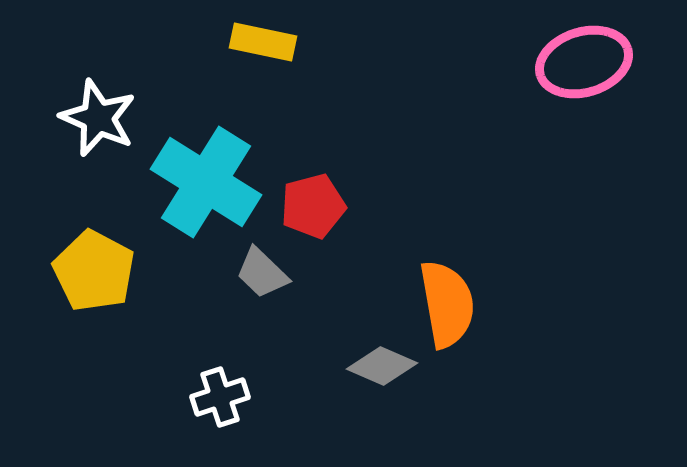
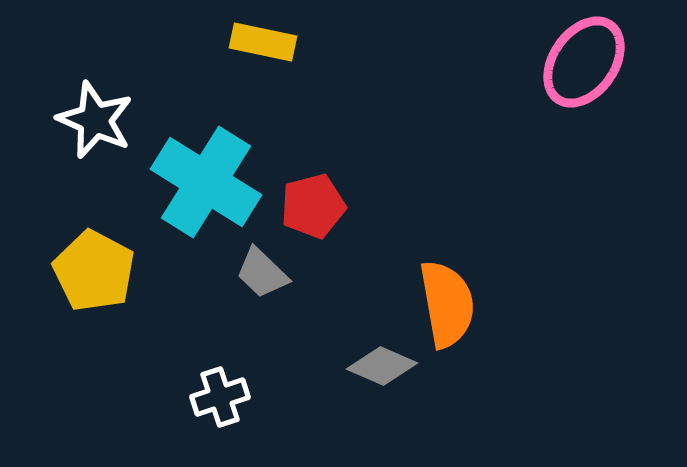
pink ellipse: rotated 38 degrees counterclockwise
white star: moved 3 px left, 2 px down
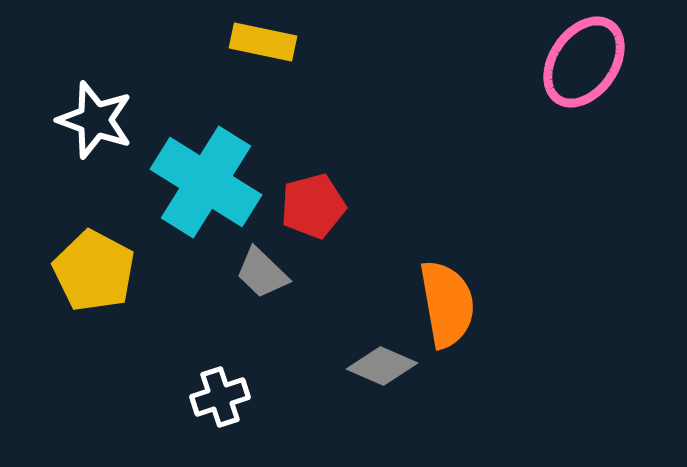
white star: rotated 4 degrees counterclockwise
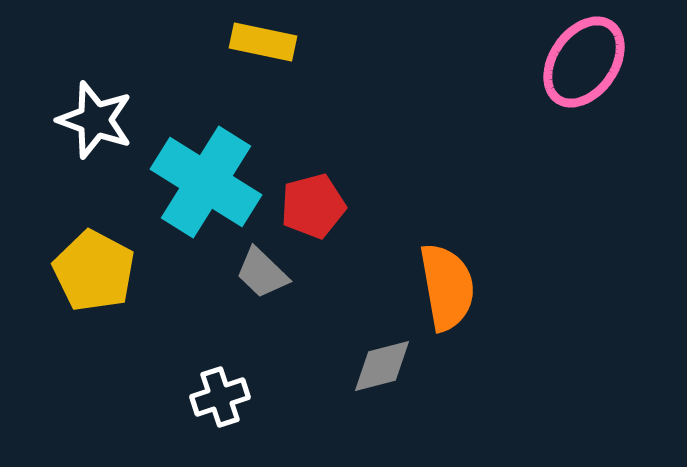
orange semicircle: moved 17 px up
gray diamond: rotated 38 degrees counterclockwise
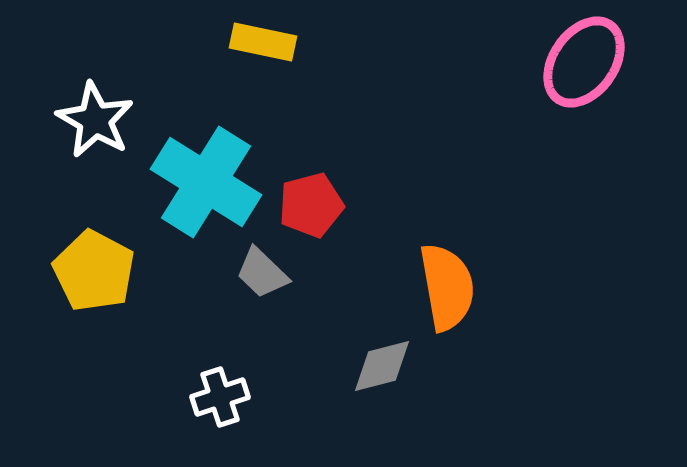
white star: rotated 10 degrees clockwise
red pentagon: moved 2 px left, 1 px up
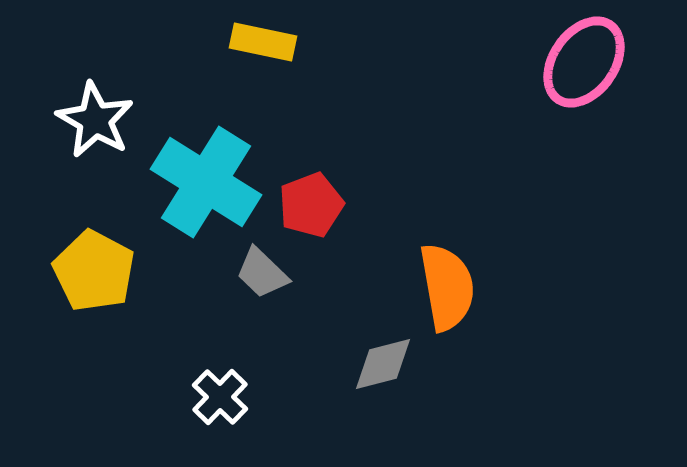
red pentagon: rotated 6 degrees counterclockwise
gray diamond: moved 1 px right, 2 px up
white cross: rotated 28 degrees counterclockwise
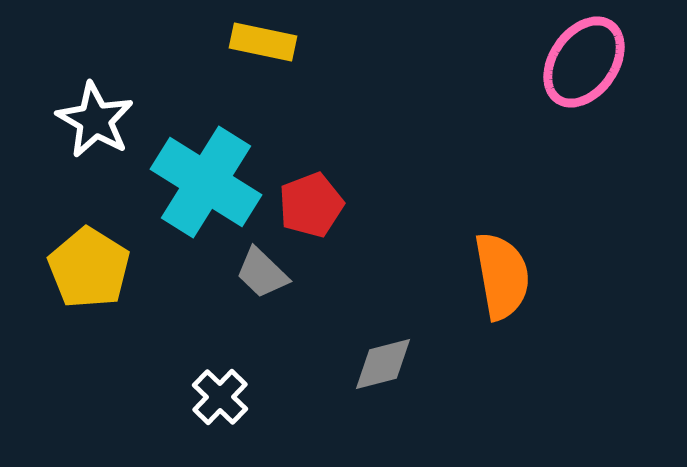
yellow pentagon: moved 5 px left, 3 px up; rotated 4 degrees clockwise
orange semicircle: moved 55 px right, 11 px up
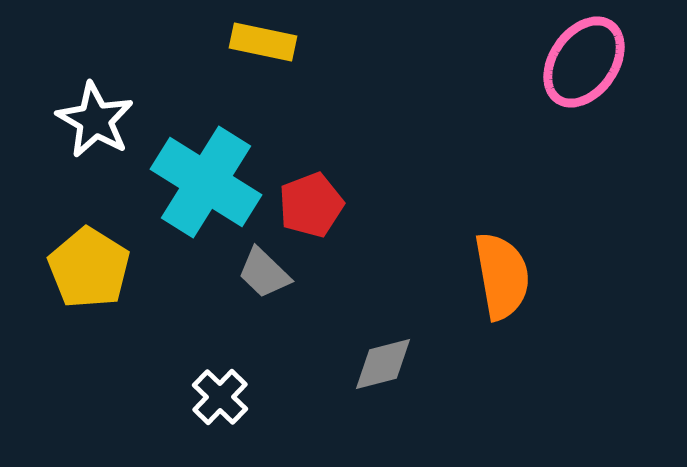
gray trapezoid: moved 2 px right
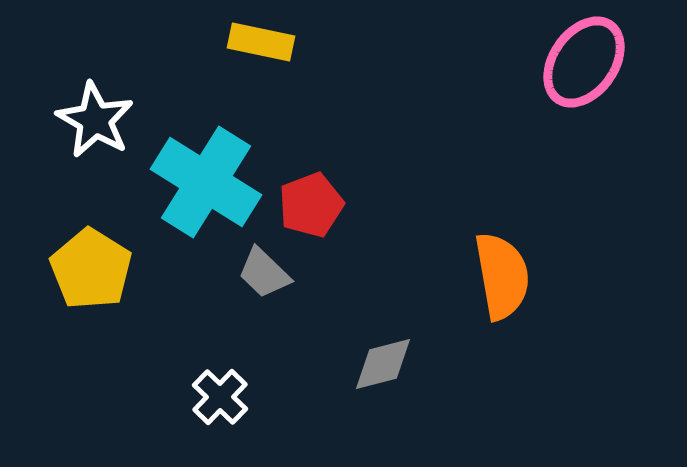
yellow rectangle: moved 2 px left
yellow pentagon: moved 2 px right, 1 px down
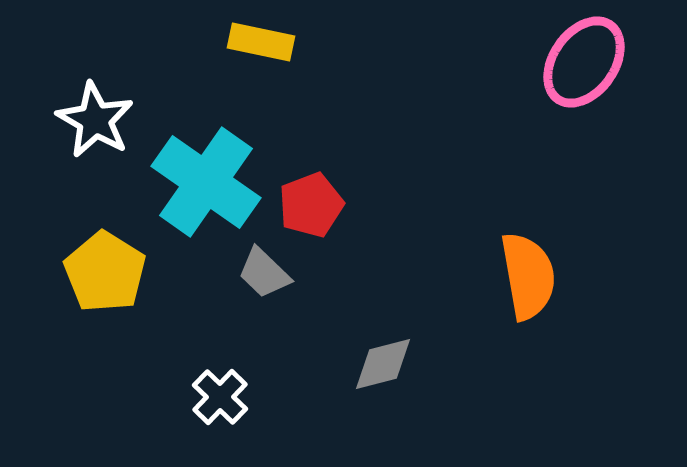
cyan cross: rotated 3 degrees clockwise
yellow pentagon: moved 14 px right, 3 px down
orange semicircle: moved 26 px right
